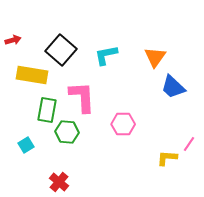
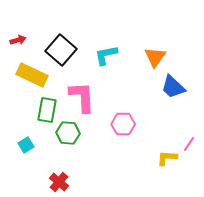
red arrow: moved 5 px right
yellow rectangle: rotated 16 degrees clockwise
green hexagon: moved 1 px right, 1 px down
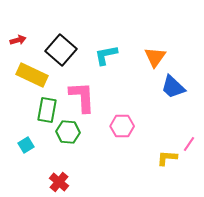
pink hexagon: moved 1 px left, 2 px down
green hexagon: moved 1 px up
